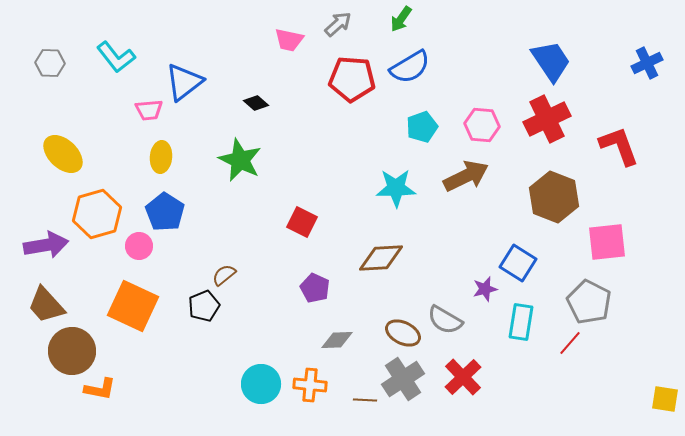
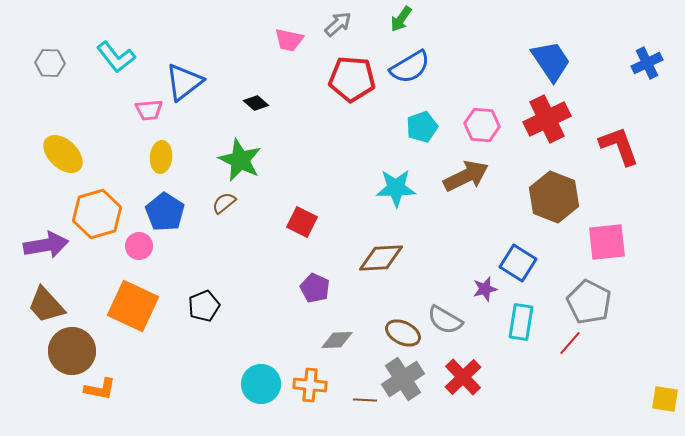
brown semicircle at (224, 275): moved 72 px up
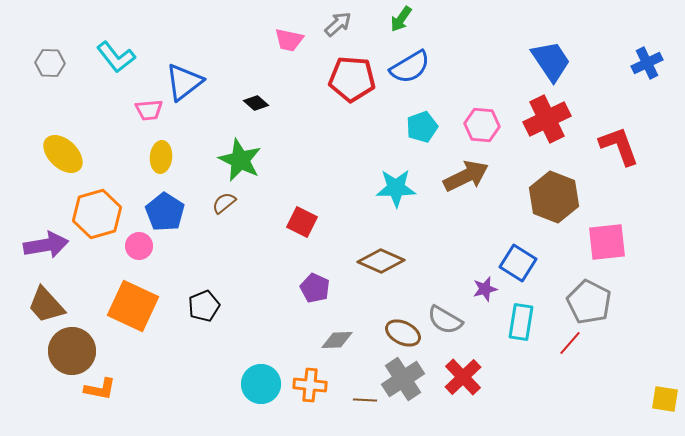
brown diamond at (381, 258): moved 3 px down; rotated 27 degrees clockwise
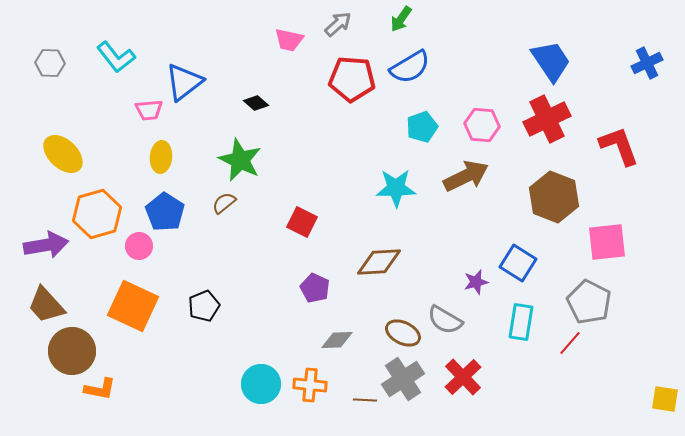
brown diamond at (381, 261): moved 2 px left, 1 px down; rotated 27 degrees counterclockwise
purple star at (485, 289): moved 9 px left, 7 px up
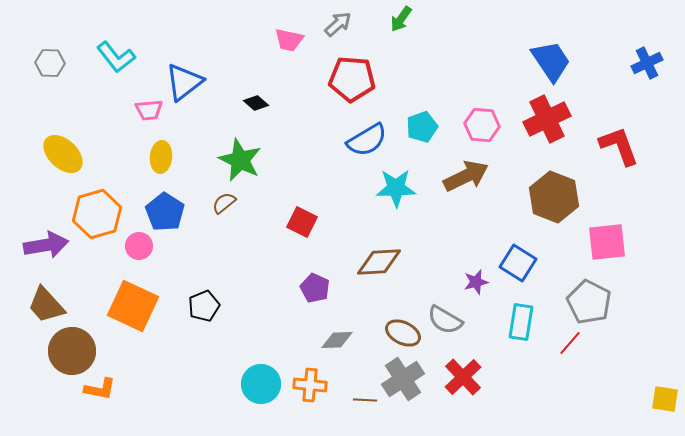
blue semicircle at (410, 67): moved 43 px left, 73 px down
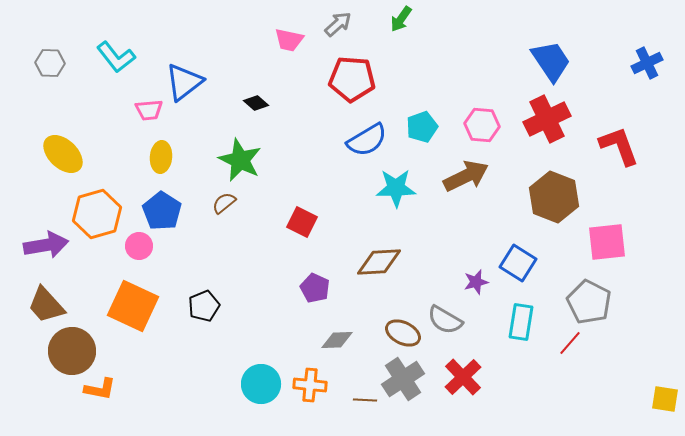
blue pentagon at (165, 212): moved 3 px left, 1 px up
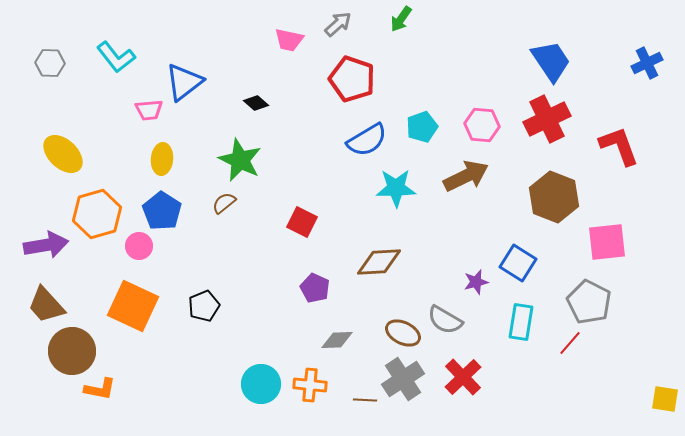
red pentagon at (352, 79): rotated 15 degrees clockwise
yellow ellipse at (161, 157): moved 1 px right, 2 px down
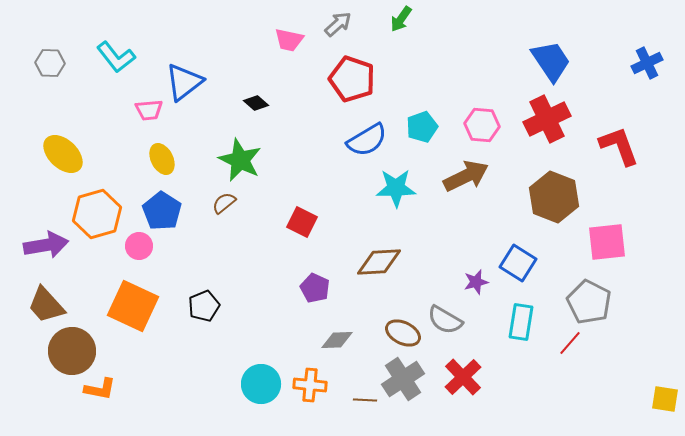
yellow ellipse at (162, 159): rotated 32 degrees counterclockwise
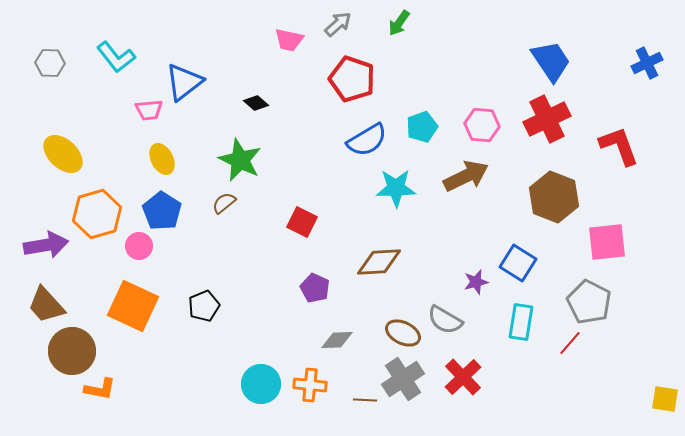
green arrow at (401, 19): moved 2 px left, 4 px down
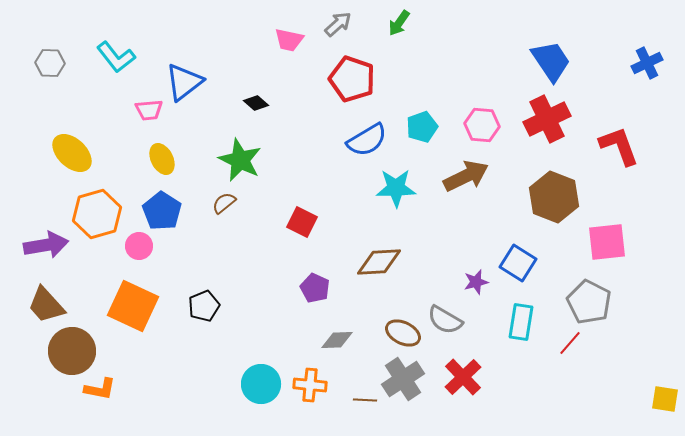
yellow ellipse at (63, 154): moved 9 px right, 1 px up
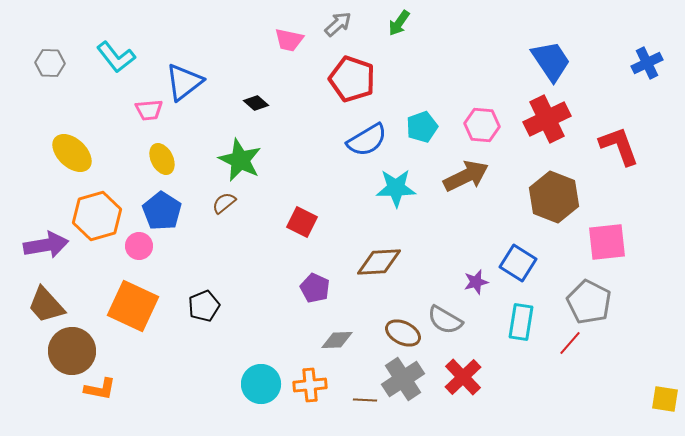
orange hexagon at (97, 214): moved 2 px down
orange cross at (310, 385): rotated 12 degrees counterclockwise
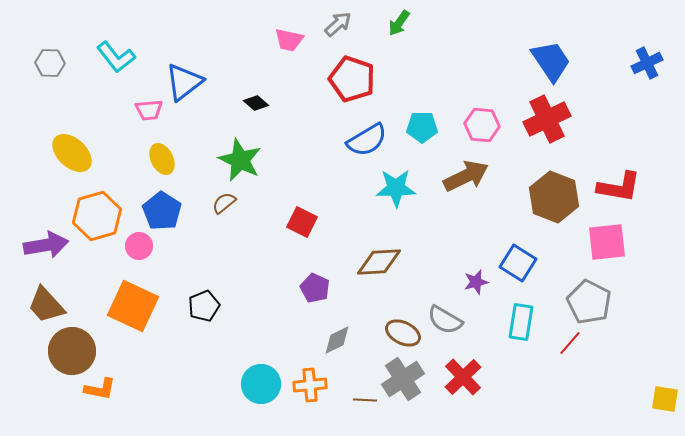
cyan pentagon at (422, 127): rotated 20 degrees clockwise
red L-shape at (619, 146): moved 41 px down; rotated 120 degrees clockwise
gray diamond at (337, 340): rotated 24 degrees counterclockwise
